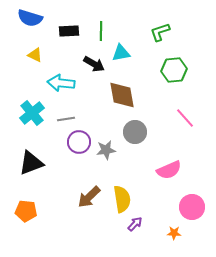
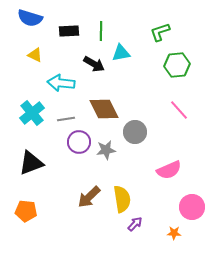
green hexagon: moved 3 px right, 5 px up
brown diamond: moved 18 px left, 14 px down; rotated 16 degrees counterclockwise
pink line: moved 6 px left, 8 px up
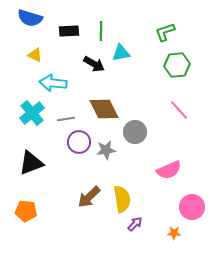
green L-shape: moved 5 px right
cyan arrow: moved 8 px left
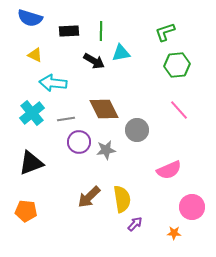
black arrow: moved 3 px up
gray circle: moved 2 px right, 2 px up
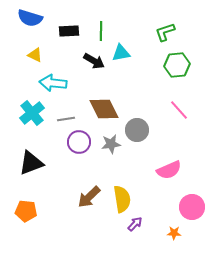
gray star: moved 5 px right, 6 px up
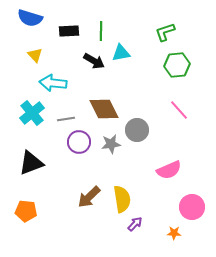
yellow triangle: rotated 21 degrees clockwise
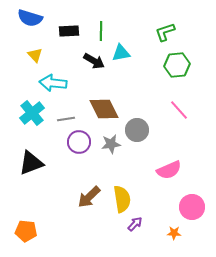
orange pentagon: moved 20 px down
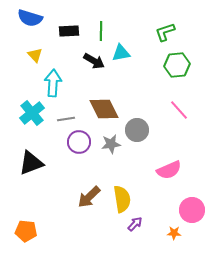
cyan arrow: rotated 88 degrees clockwise
pink circle: moved 3 px down
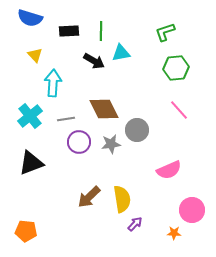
green hexagon: moved 1 px left, 3 px down
cyan cross: moved 2 px left, 3 px down
